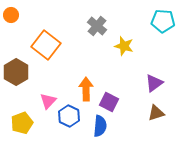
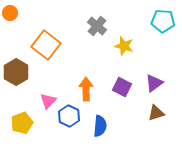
orange circle: moved 1 px left, 2 px up
purple square: moved 13 px right, 15 px up
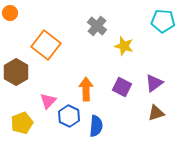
blue semicircle: moved 4 px left
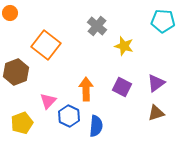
brown hexagon: rotated 10 degrees clockwise
purple triangle: moved 2 px right
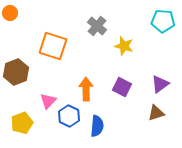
orange square: moved 7 px right, 1 px down; rotated 20 degrees counterclockwise
purple triangle: moved 4 px right, 1 px down
blue semicircle: moved 1 px right
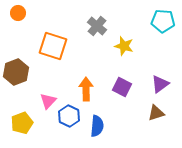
orange circle: moved 8 px right
